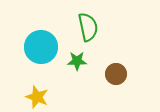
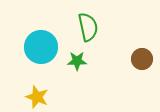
brown circle: moved 26 px right, 15 px up
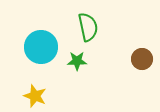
yellow star: moved 2 px left, 1 px up
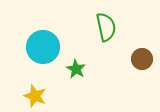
green semicircle: moved 18 px right
cyan circle: moved 2 px right
green star: moved 1 px left, 8 px down; rotated 30 degrees clockwise
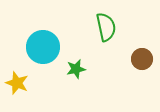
green star: rotated 30 degrees clockwise
yellow star: moved 18 px left, 13 px up
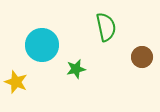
cyan circle: moved 1 px left, 2 px up
brown circle: moved 2 px up
yellow star: moved 1 px left, 1 px up
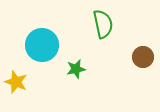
green semicircle: moved 3 px left, 3 px up
brown circle: moved 1 px right
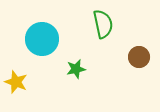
cyan circle: moved 6 px up
brown circle: moved 4 px left
